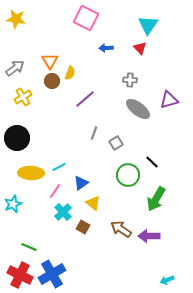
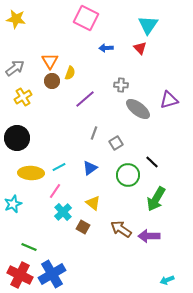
gray cross: moved 9 px left, 5 px down
blue triangle: moved 9 px right, 15 px up
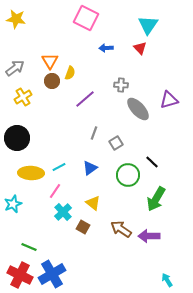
gray ellipse: rotated 10 degrees clockwise
cyan arrow: rotated 80 degrees clockwise
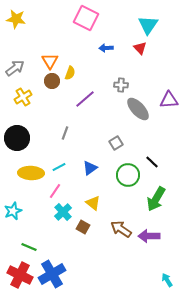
purple triangle: rotated 12 degrees clockwise
gray line: moved 29 px left
cyan star: moved 7 px down
